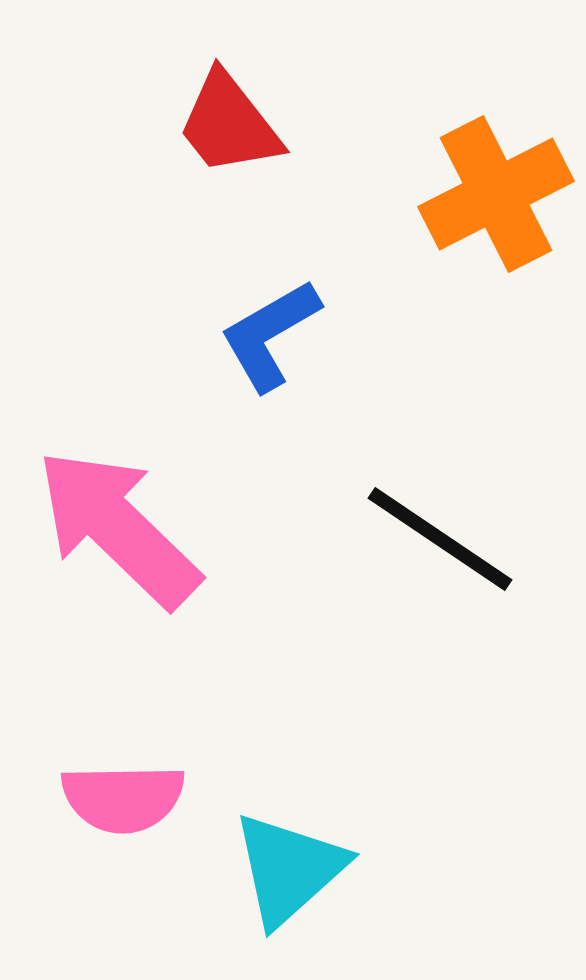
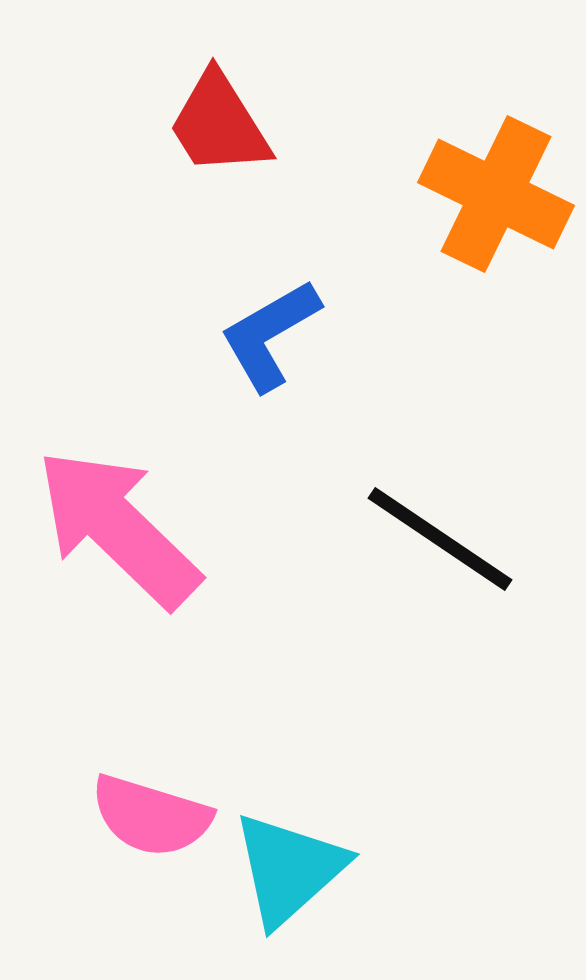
red trapezoid: moved 10 px left; rotated 6 degrees clockwise
orange cross: rotated 37 degrees counterclockwise
pink semicircle: moved 28 px right, 18 px down; rotated 18 degrees clockwise
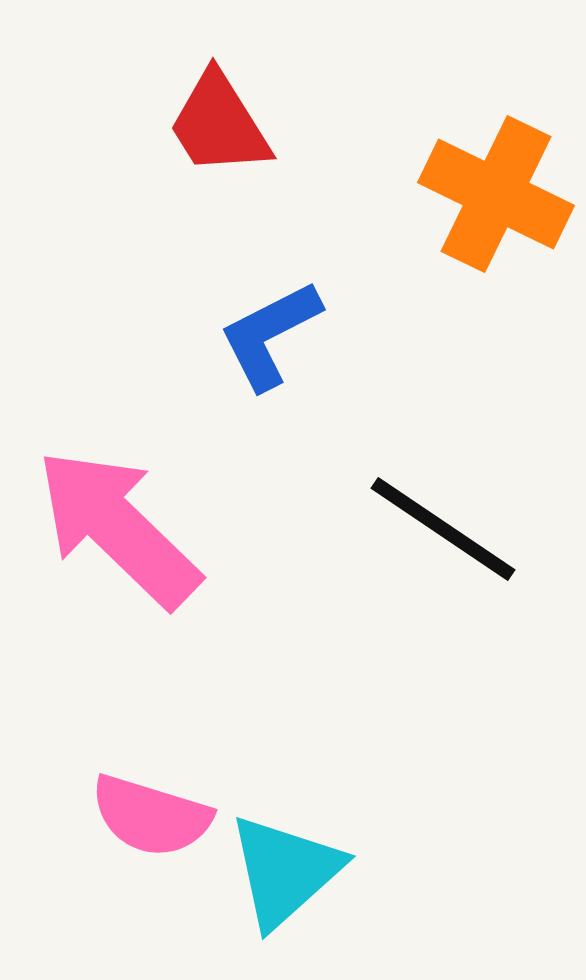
blue L-shape: rotated 3 degrees clockwise
black line: moved 3 px right, 10 px up
cyan triangle: moved 4 px left, 2 px down
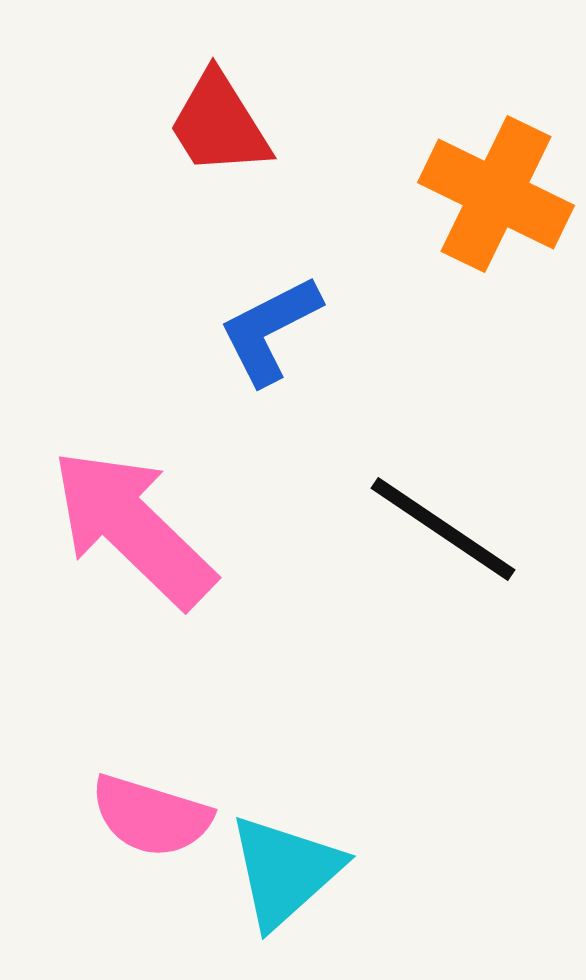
blue L-shape: moved 5 px up
pink arrow: moved 15 px right
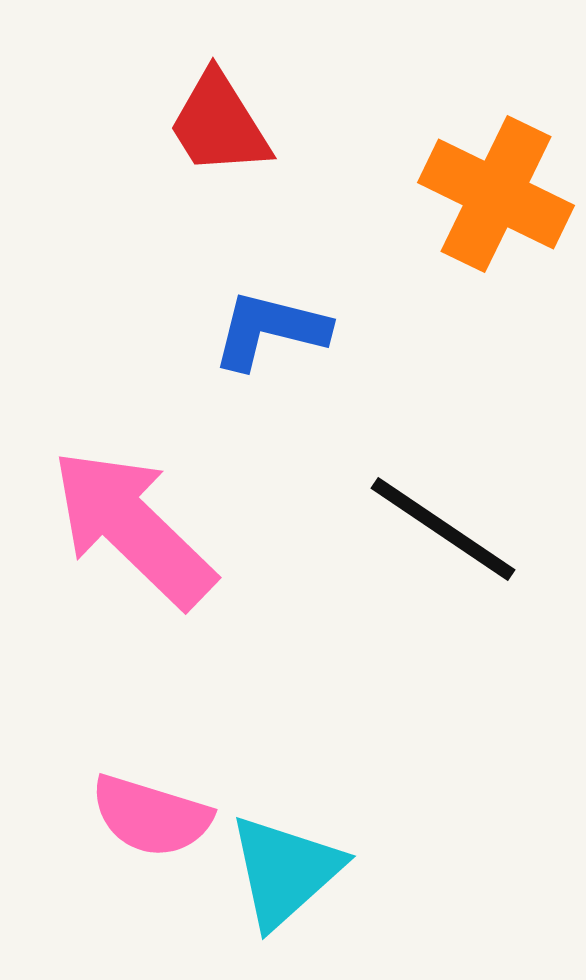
blue L-shape: rotated 41 degrees clockwise
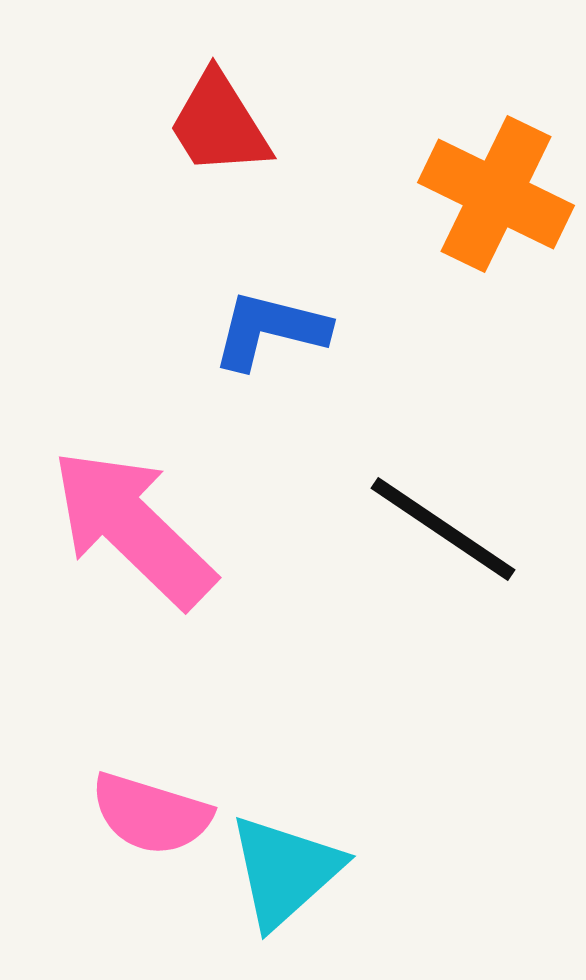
pink semicircle: moved 2 px up
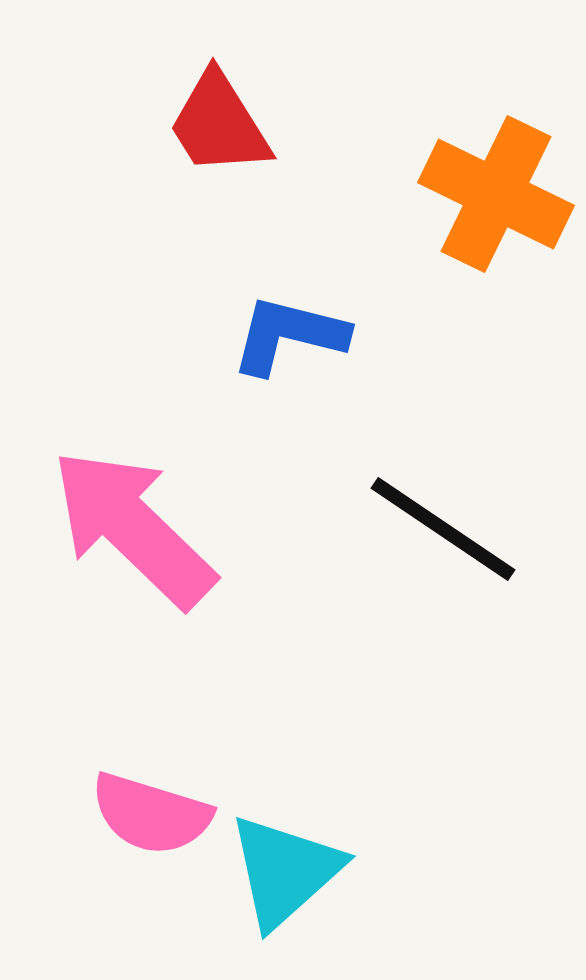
blue L-shape: moved 19 px right, 5 px down
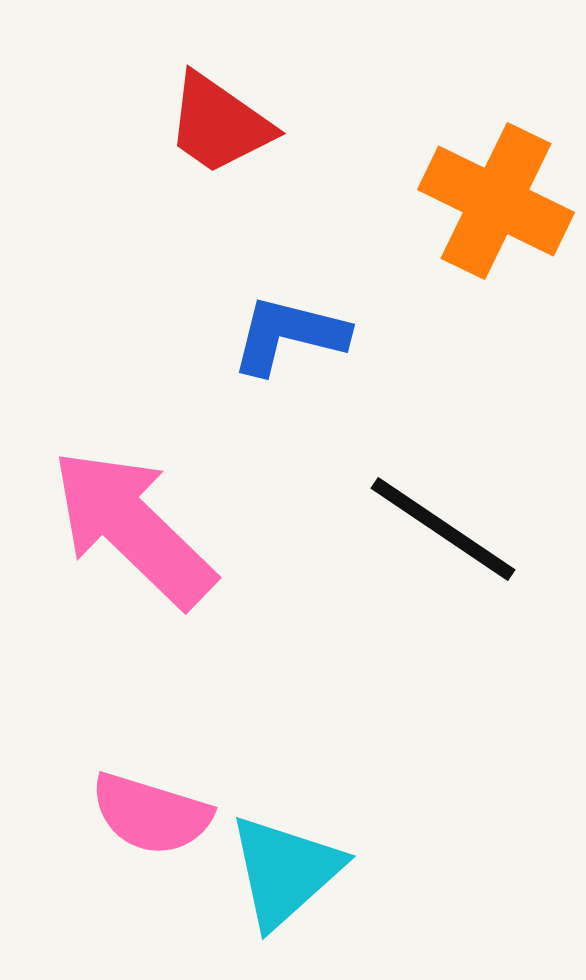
red trapezoid: rotated 23 degrees counterclockwise
orange cross: moved 7 px down
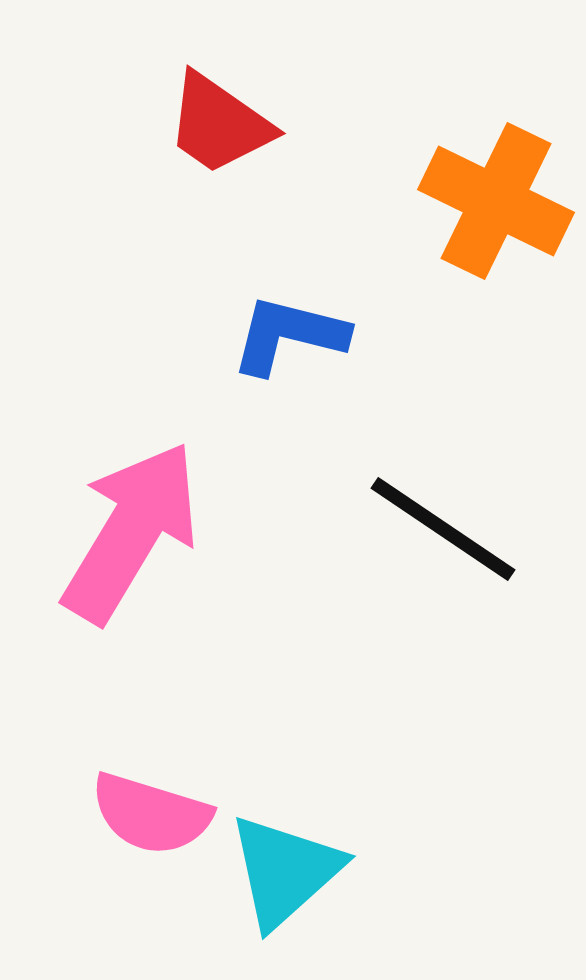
pink arrow: moved 2 px left, 4 px down; rotated 77 degrees clockwise
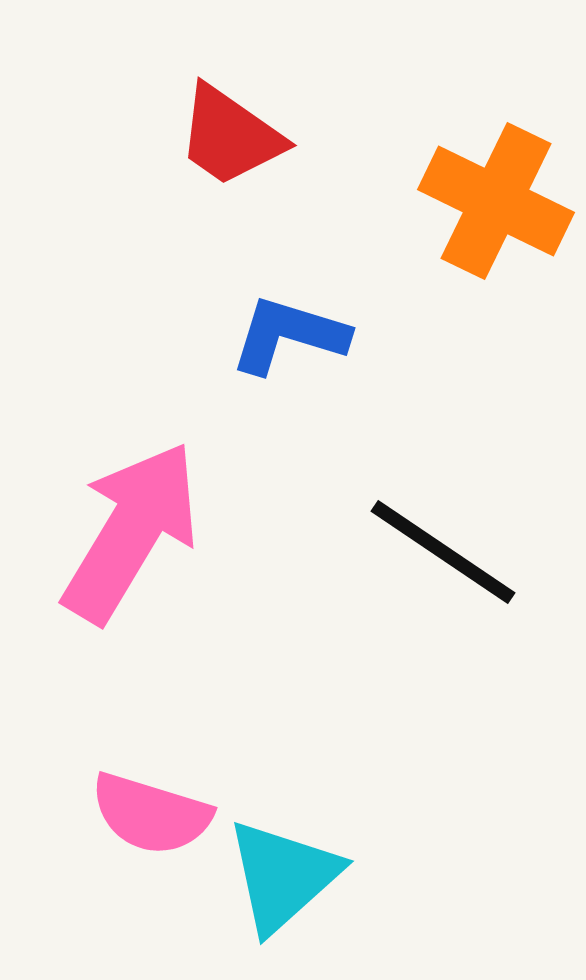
red trapezoid: moved 11 px right, 12 px down
blue L-shape: rotated 3 degrees clockwise
black line: moved 23 px down
cyan triangle: moved 2 px left, 5 px down
